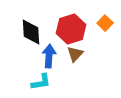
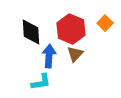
red hexagon: rotated 20 degrees counterclockwise
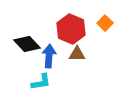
black diamond: moved 4 px left, 12 px down; rotated 40 degrees counterclockwise
brown triangle: moved 2 px right; rotated 48 degrees clockwise
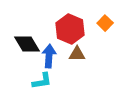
red hexagon: moved 1 px left
black diamond: rotated 12 degrees clockwise
cyan L-shape: moved 1 px right, 1 px up
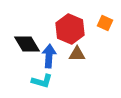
orange square: rotated 21 degrees counterclockwise
cyan L-shape: rotated 25 degrees clockwise
